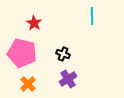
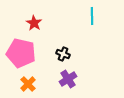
pink pentagon: moved 1 px left
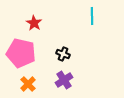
purple cross: moved 4 px left, 1 px down
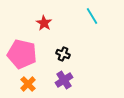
cyan line: rotated 30 degrees counterclockwise
red star: moved 10 px right
pink pentagon: moved 1 px right, 1 px down
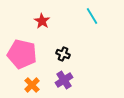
red star: moved 2 px left, 2 px up
orange cross: moved 4 px right, 1 px down
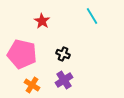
orange cross: rotated 14 degrees counterclockwise
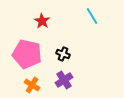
pink pentagon: moved 5 px right
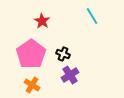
pink pentagon: moved 4 px right; rotated 24 degrees clockwise
purple cross: moved 6 px right, 5 px up
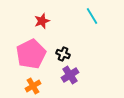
red star: rotated 21 degrees clockwise
pink pentagon: rotated 8 degrees clockwise
orange cross: moved 1 px right, 1 px down; rotated 28 degrees clockwise
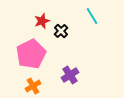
black cross: moved 2 px left, 23 px up; rotated 24 degrees clockwise
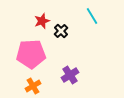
pink pentagon: rotated 24 degrees clockwise
